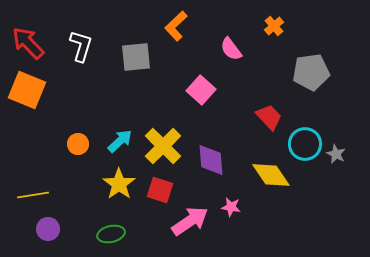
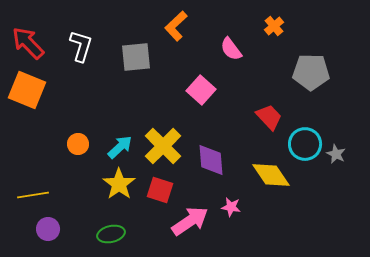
gray pentagon: rotated 9 degrees clockwise
cyan arrow: moved 6 px down
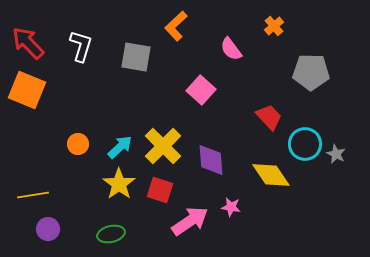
gray square: rotated 16 degrees clockwise
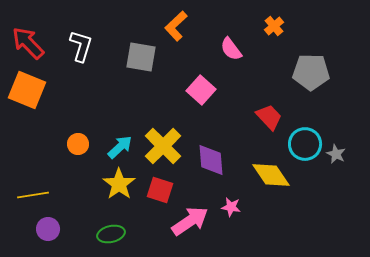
gray square: moved 5 px right
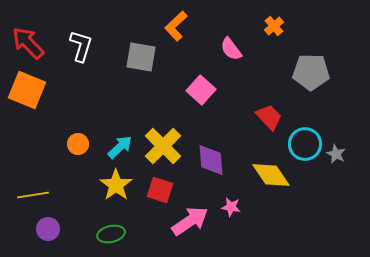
yellow star: moved 3 px left, 1 px down
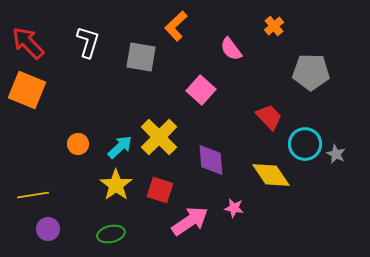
white L-shape: moved 7 px right, 4 px up
yellow cross: moved 4 px left, 9 px up
pink star: moved 3 px right, 1 px down
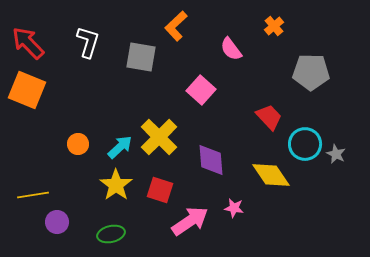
purple circle: moved 9 px right, 7 px up
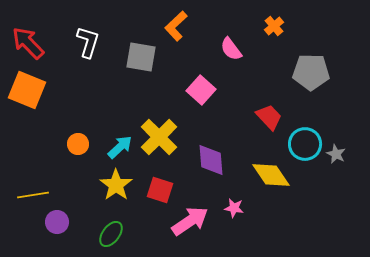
green ellipse: rotated 40 degrees counterclockwise
